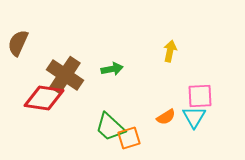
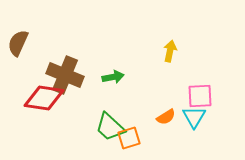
green arrow: moved 1 px right, 8 px down
brown cross: rotated 12 degrees counterclockwise
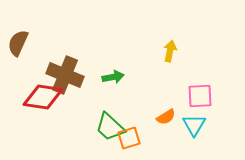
red diamond: moved 1 px left, 1 px up
cyan triangle: moved 8 px down
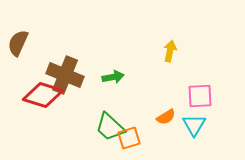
red diamond: moved 2 px up; rotated 9 degrees clockwise
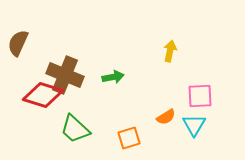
green trapezoid: moved 35 px left, 2 px down
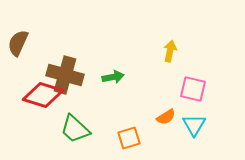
brown cross: rotated 6 degrees counterclockwise
pink square: moved 7 px left, 7 px up; rotated 16 degrees clockwise
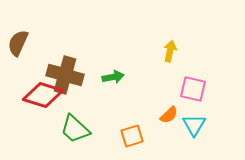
orange semicircle: moved 3 px right, 2 px up; rotated 12 degrees counterclockwise
orange square: moved 3 px right, 2 px up
